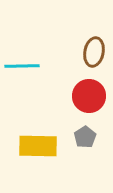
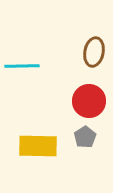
red circle: moved 5 px down
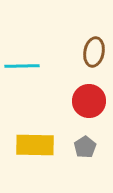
gray pentagon: moved 10 px down
yellow rectangle: moved 3 px left, 1 px up
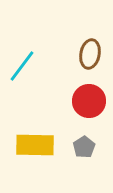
brown ellipse: moved 4 px left, 2 px down
cyan line: rotated 52 degrees counterclockwise
gray pentagon: moved 1 px left
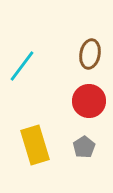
yellow rectangle: rotated 72 degrees clockwise
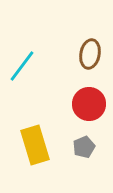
red circle: moved 3 px down
gray pentagon: rotated 10 degrees clockwise
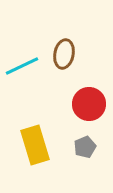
brown ellipse: moved 26 px left
cyan line: rotated 28 degrees clockwise
gray pentagon: moved 1 px right
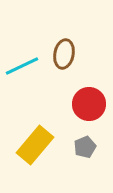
yellow rectangle: rotated 57 degrees clockwise
